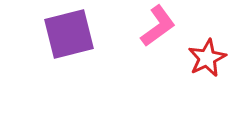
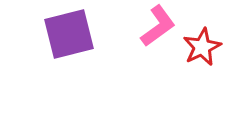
red star: moved 5 px left, 11 px up
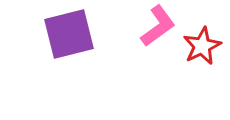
red star: moved 1 px up
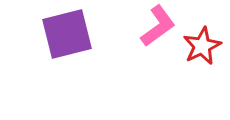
purple square: moved 2 px left
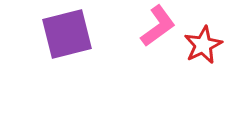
red star: moved 1 px right, 1 px up
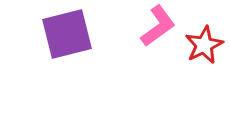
red star: moved 1 px right
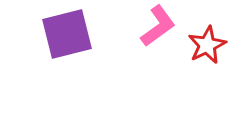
red star: moved 3 px right
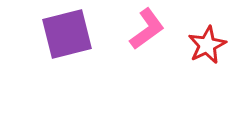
pink L-shape: moved 11 px left, 3 px down
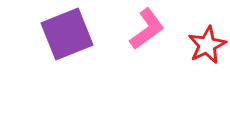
purple square: rotated 8 degrees counterclockwise
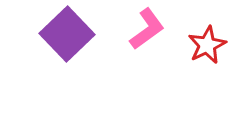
purple square: rotated 22 degrees counterclockwise
